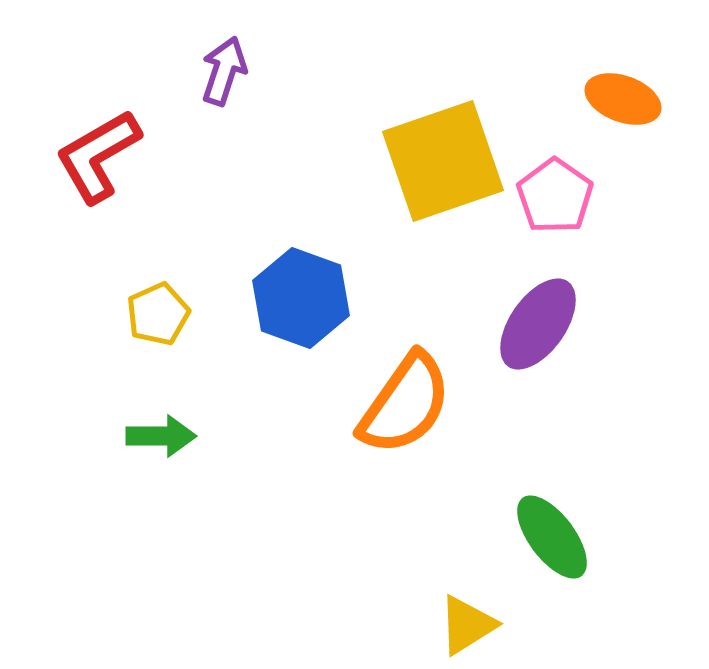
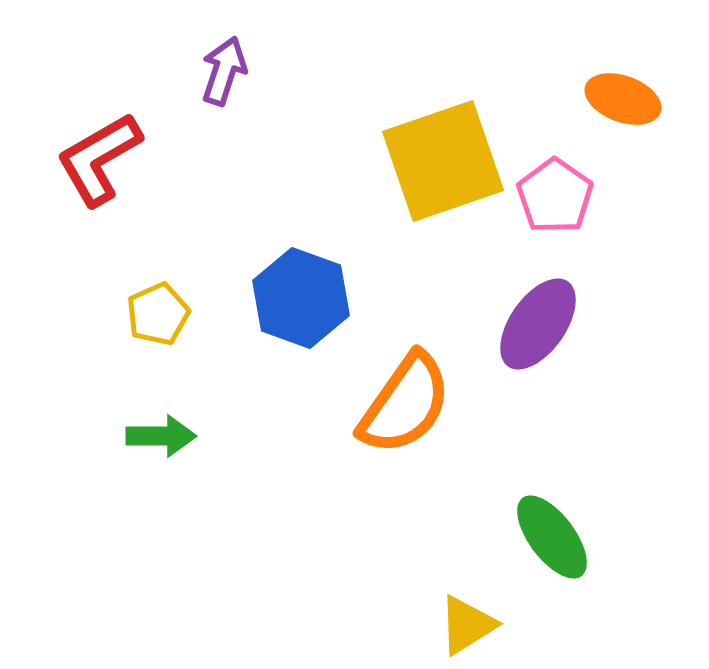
red L-shape: moved 1 px right, 3 px down
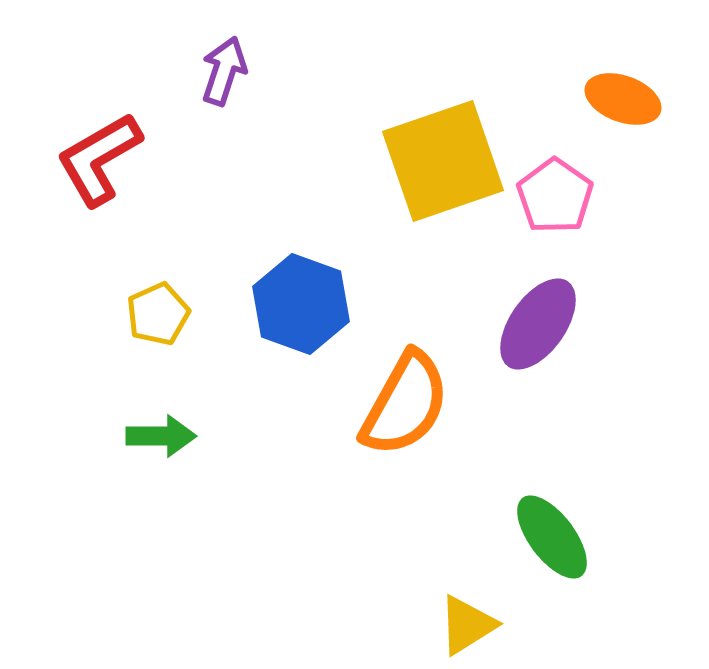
blue hexagon: moved 6 px down
orange semicircle: rotated 6 degrees counterclockwise
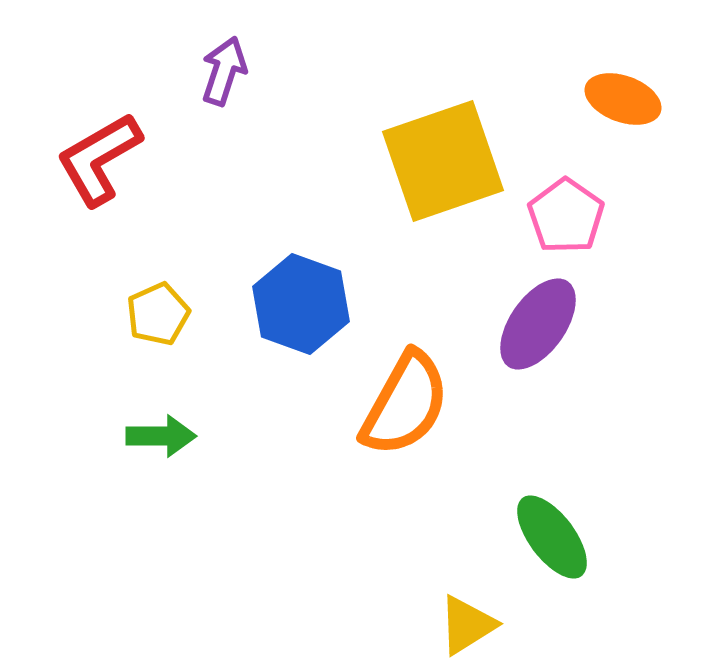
pink pentagon: moved 11 px right, 20 px down
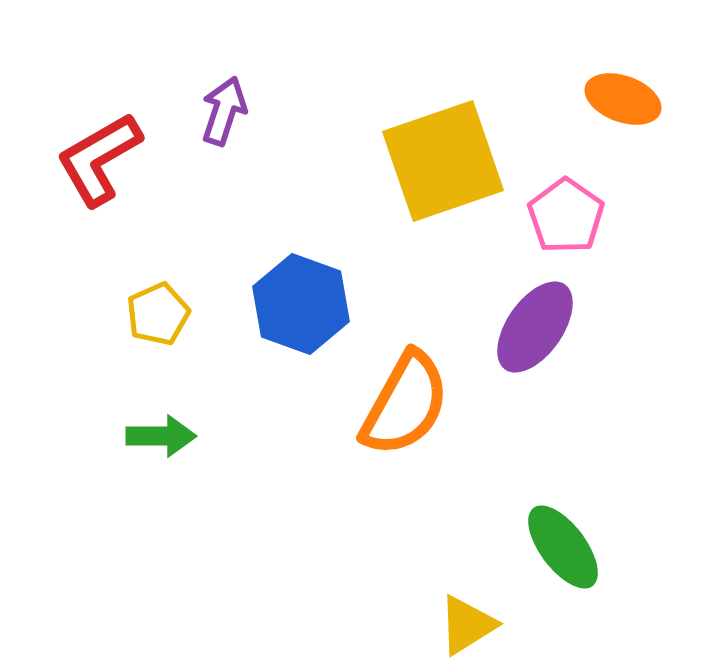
purple arrow: moved 40 px down
purple ellipse: moved 3 px left, 3 px down
green ellipse: moved 11 px right, 10 px down
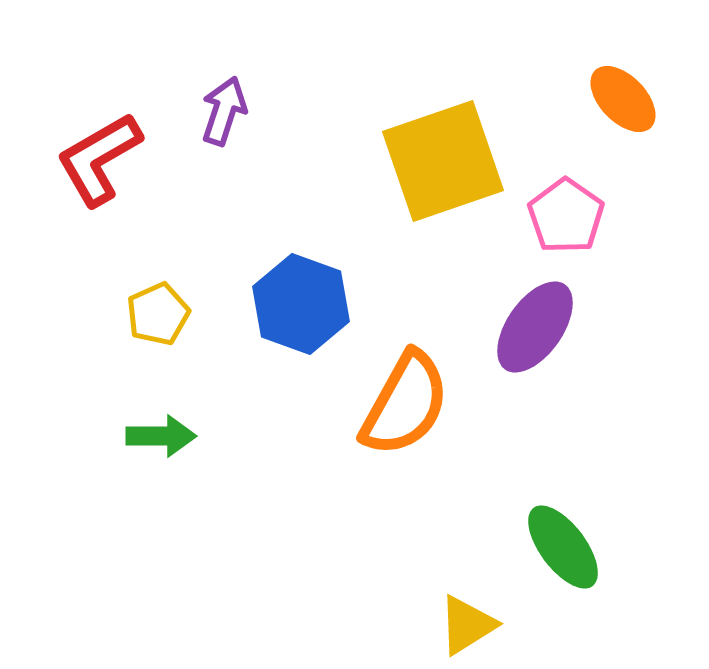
orange ellipse: rotated 26 degrees clockwise
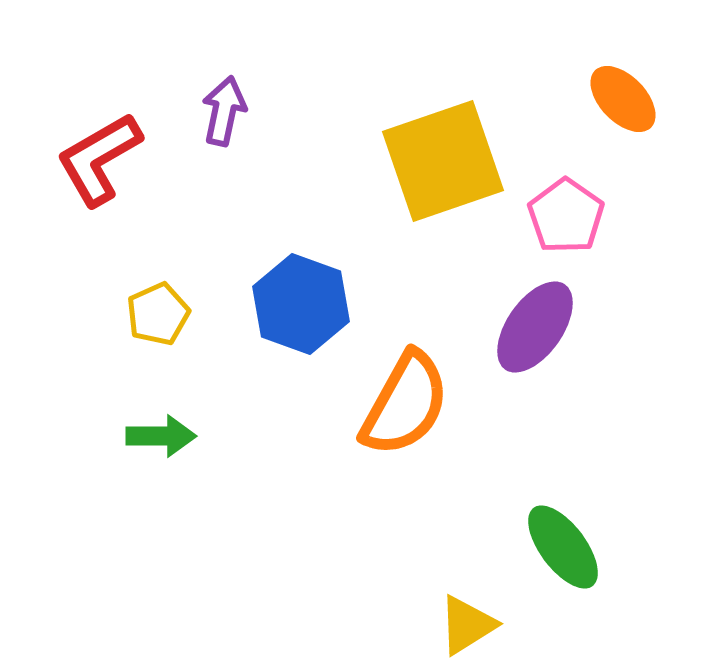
purple arrow: rotated 6 degrees counterclockwise
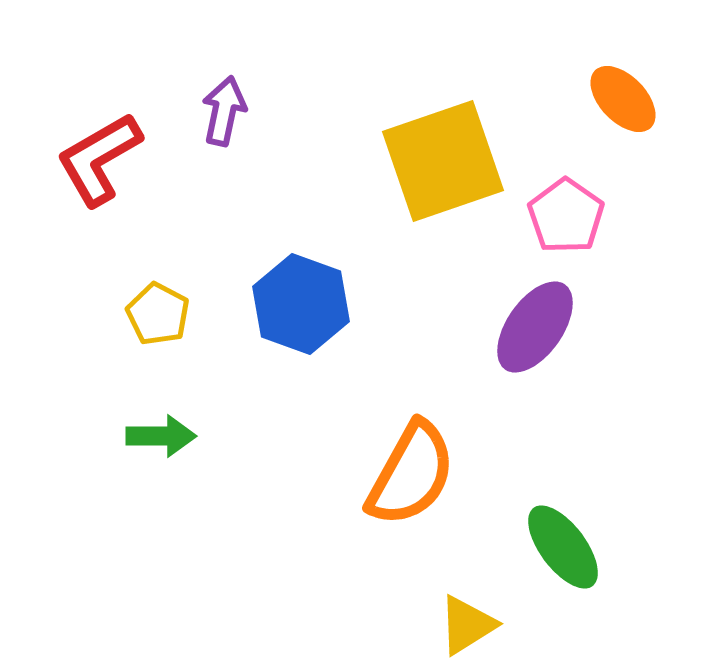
yellow pentagon: rotated 20 degrees counterclockwise
orange semicircle: moved 6 px right, 70 px down
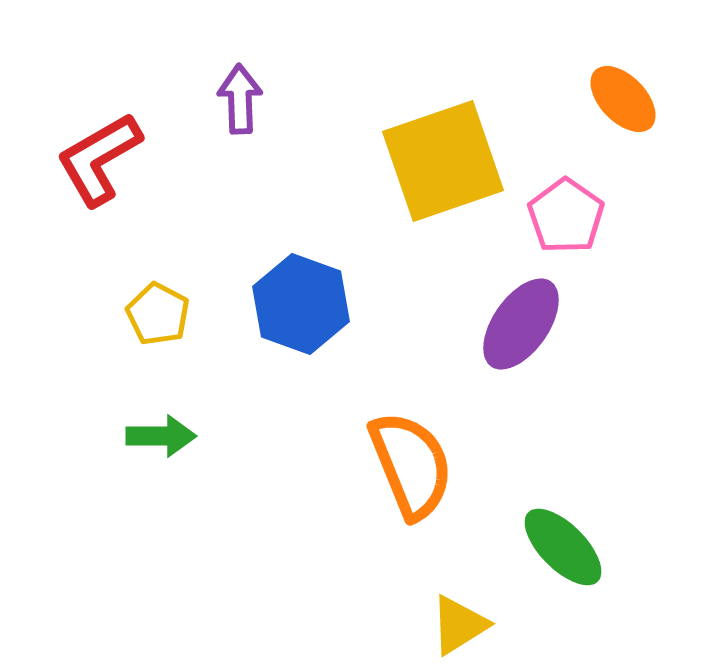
purple arrow: moved 16 px right, 12 px up; rotated 14 degrees counterclockwise
purple ellipse: moved 14 px left, 3 px up
orange semicircle: moved 9 px up; rotated 51 degrees counterclockwise
green ellipse: rotated 8 degrees counterclockwise
yellow triangle: moved 8 px left
